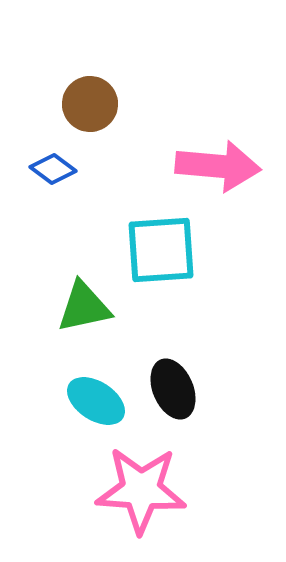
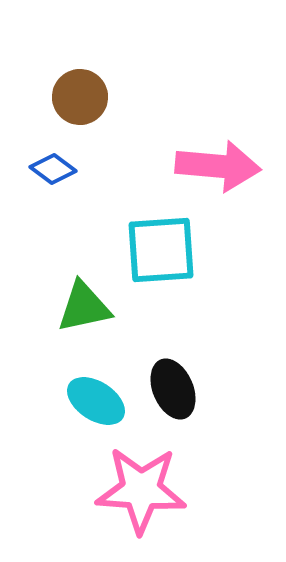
brown circle: moved 10 px left, 7 px up
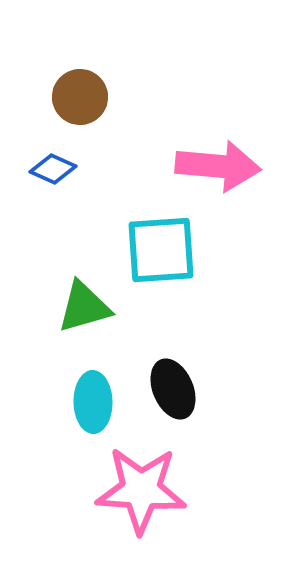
blue diamond: rotated 12 degrees counterclockwise
green triangle: rotated 4 degrees counterclockwise
cyan ellipse: moved 3 px left, 1 px down; rotated 56 degrees clockwise
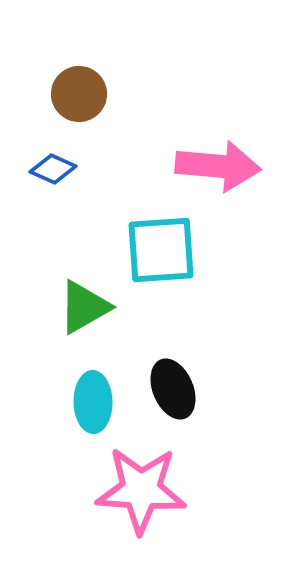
brown circle: moved 1 px left, 3 px up
green triangle: rotated 14 degrees counterclockwise
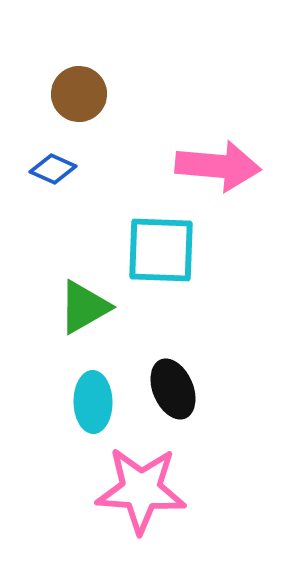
cyan square: rotated 6 degrees clockwise
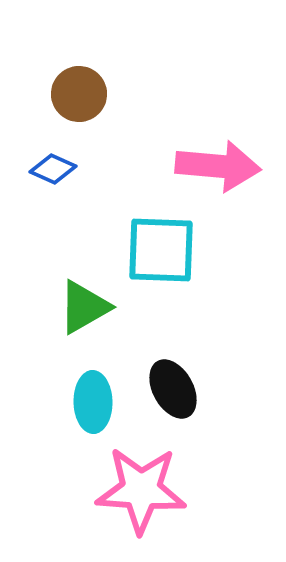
black ellipse: rotated 6 degrees counterclockwise
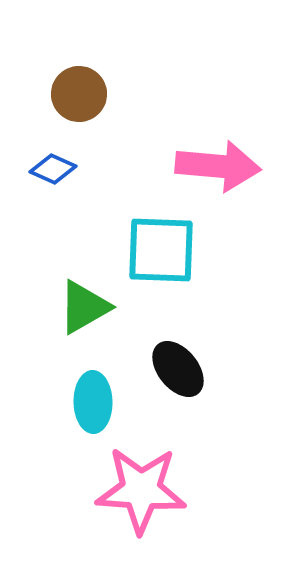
black ellipse: moved 5 px right, 20 px up; rotated 10 degrees counterclockwise
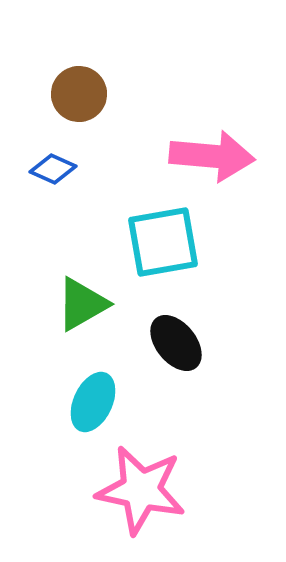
pink arrow: moved 6 px left, 10 px up
cyan square: moved 2 px right, 8 px up; rotated 12 degrees counterclockwise
green triangle: moved 2 px left, 3 px up
black ellipse: moved 2 px left, 26 px up
cyan ellipse: rotated 26 degrees clockwise
pink star: rotated 8 degrees clockwise
